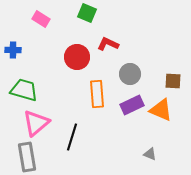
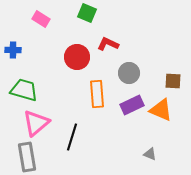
gray circle: moved 1 px left, 1 px up
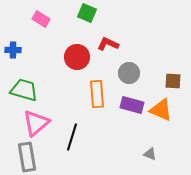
purple rectangle: rotated 40 degrees clockwise
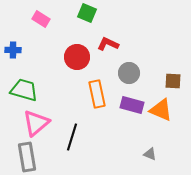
orange rectangle: rotated 8 degrees counterclockwise
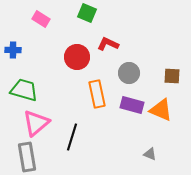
brown square: moved 1 px left, 5 px up
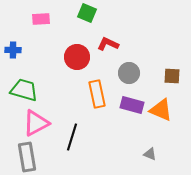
pink rectangle: rotated 36 degrees counterclockwise
pink triangle: rotated 12 degrees clockwise
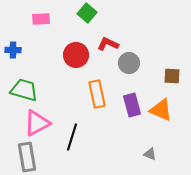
green square: rotated 18 degrees clockwise
red circle: moved 1 px left, 2 px up
gray circle: moved 10 px up
purple rectangle: rotated 60 degrees clockwise
pink triangle: moved 1 px right
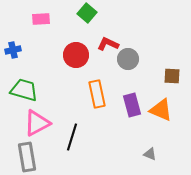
blue cross: rotated 14 degrees counterclockwise
gray circle: moved 1 px left, 4 px up
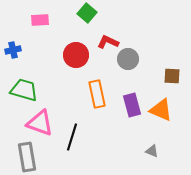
pink rectangle: moved 1 px left, 1 px down
red L-shape: moved 2 px up
pink triangle: moved 3 px right; rotated 48 degrees clockwise
gray triangle: moved 2 px right, 3 px up
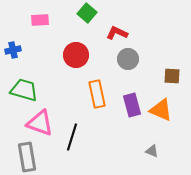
red L-shape: moved 9 px right, 9 px up
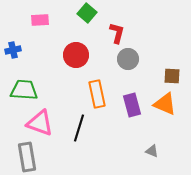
red L-shape: rotated 80 degrees clockwise
green trapezoid: rotated 12 degrees counterclockwise
orange triangle: moved 4 px right, 6 px up
black line: moved 7 px right, 9 px up
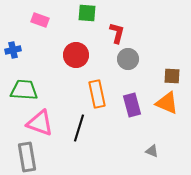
green square: rotated 36 degrees counterclockwise
pink rectangle: rotated 24 degrees clockwise
orange triangle: moved 2 px right, 1 px up
